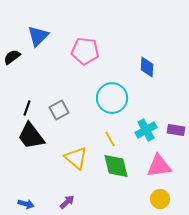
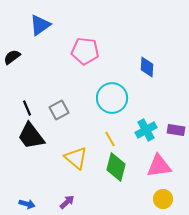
blue triangle: moved 2 px right, 11 px up; rotated 10 degrees clockwise
black line: rotated 42 degrees counterclockwise
green diamond: moved 1 px down; rotated 28 degrees clockwise
yellow circle: moved 3 px right
blue arrow: moved 1 px right
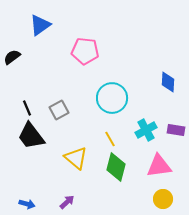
blue diamond: moved 21 px right, 15 px down
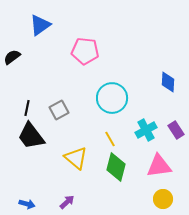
black line: rotated 35 degrees clockwise
purple rectangle: rotated 48 degrees clockwise
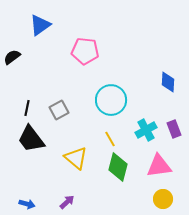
cyan circle: moved 1 px left, 2 px down
purple rectangle: moved 2 px left, 1 px up; rotated 12 degrees clockwise
black trapezoid: moved 3 px down
green diamond: moved 2 px right
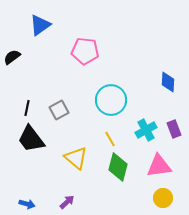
yellow circle: moved 1 px up
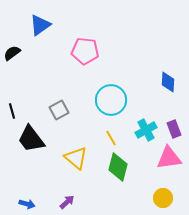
black semicircle: moved 4 px up
black line: moved 15 px left, 3 px down; rotated 28 degrees counterclockwise
yellow line: moved 1 px right, 1 px up
pink triangle: moved 10 px right, 8 px up
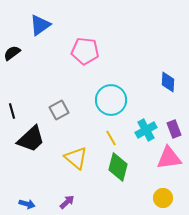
black trapezoid: rotated 96 degrees counterclockwise
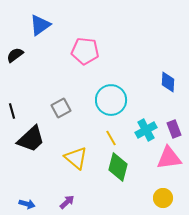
black semicircle: moved 3 px right, 2 px down
gray square: moved 2 px right, 2 px up
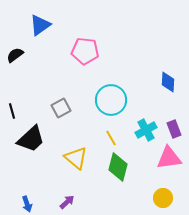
blue arrow: rotated 56 degrees clockwise
